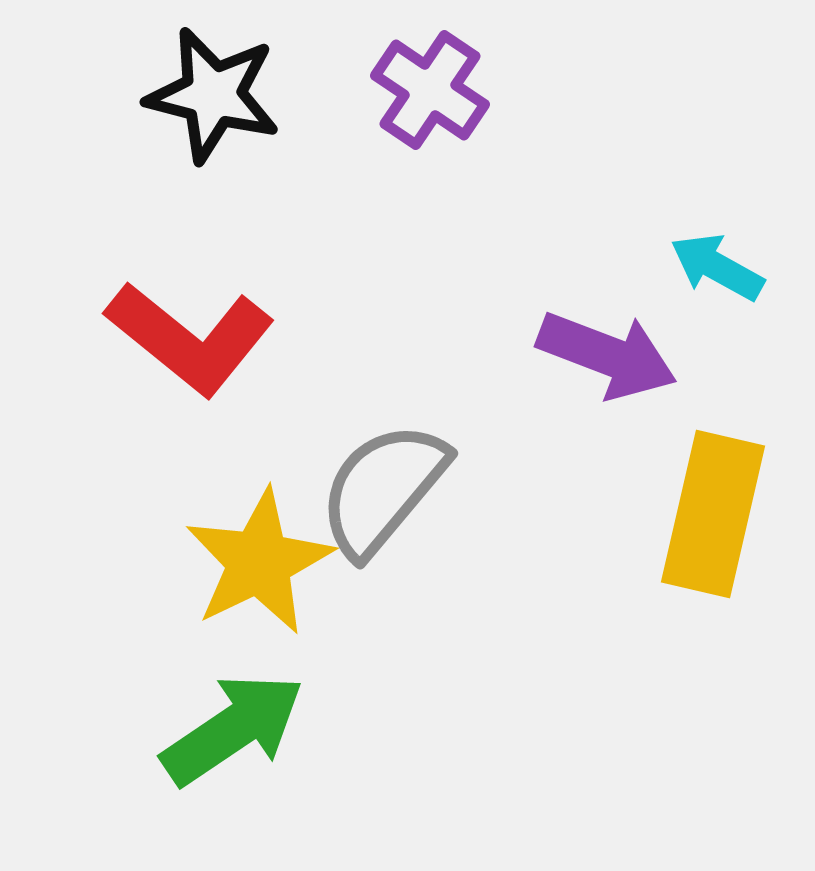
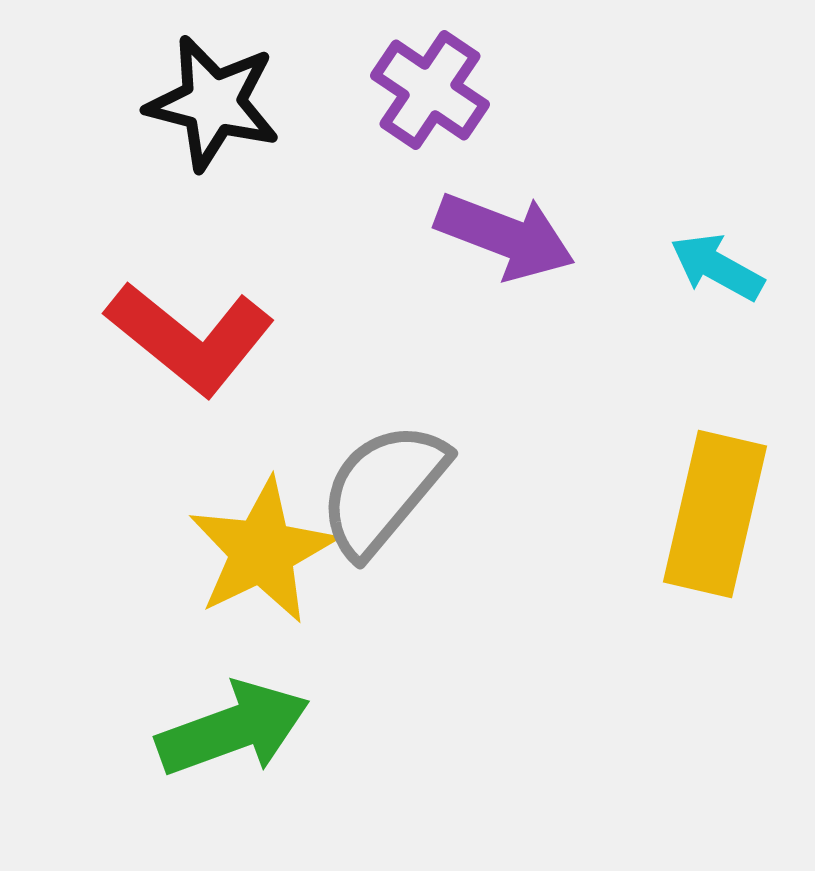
black star: moved 8 px down
purple arrow: moved 102 px left, 119 px up
yellow rectangle: moved 2 px right
yellow star: moved 3 px right, 11 px up
green arrow: rotated 14 degrees clockwise
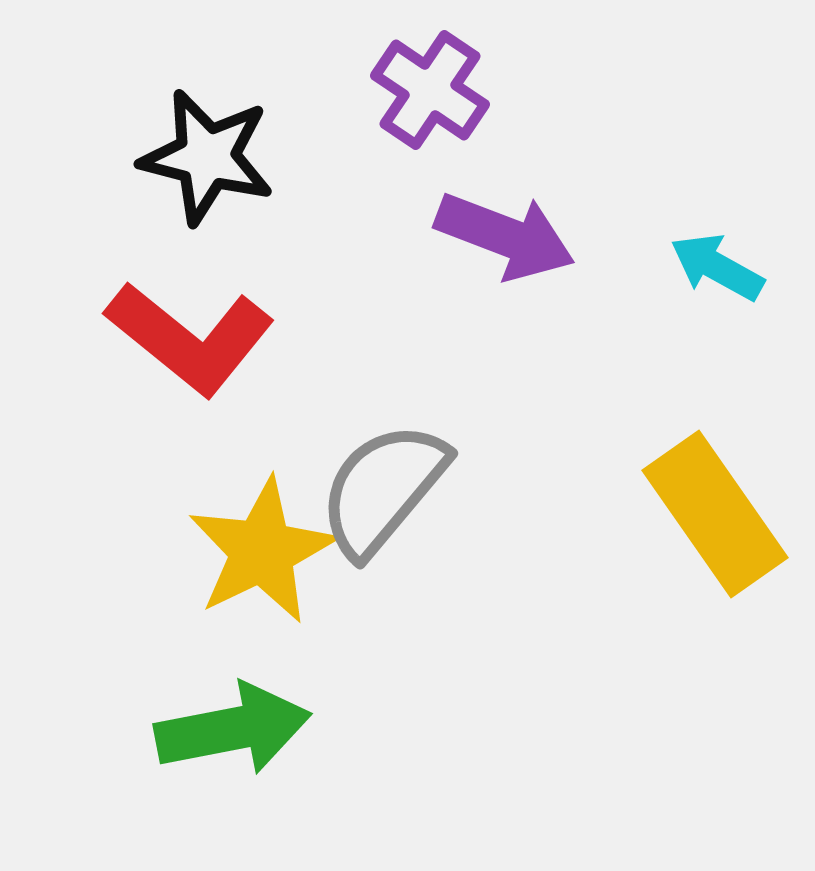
black star: moved 6 px left, 54 px down
yellow rectangle: rotated 48 degrees counterclockwise
green arrow: rotated 9 degrees clockwise
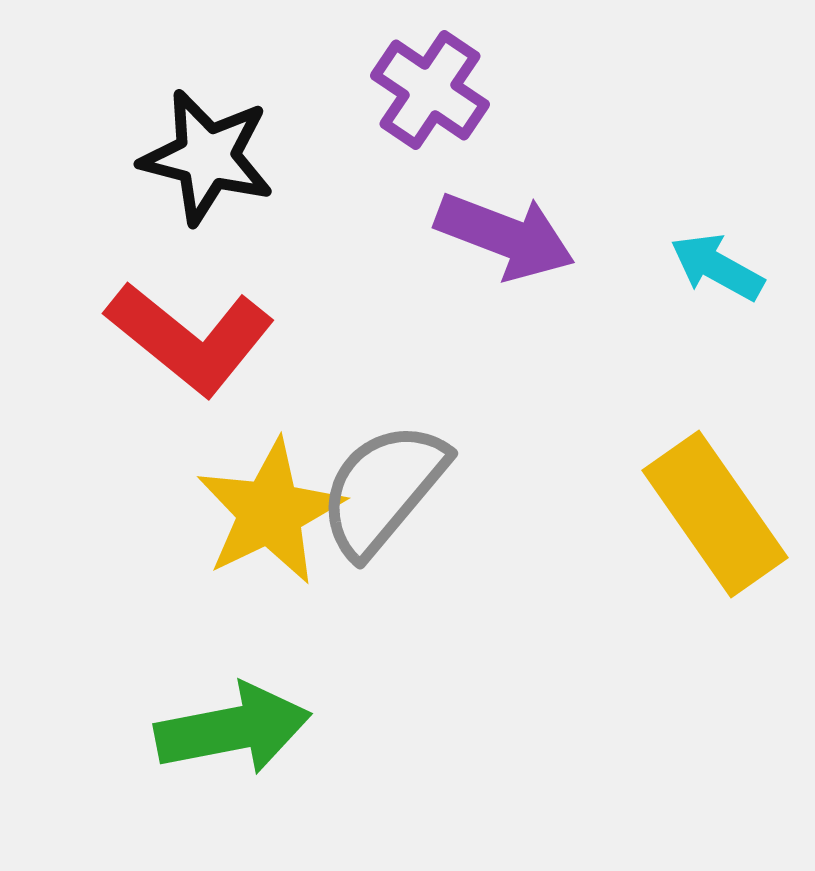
yellow star: moved 8 px right, 39 px up
